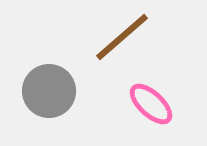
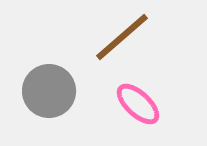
pink ellipse: moved 13 px left
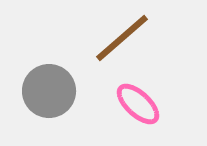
brown line: moved 1 px down
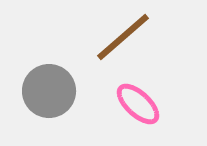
brown line: moved 1 px right, 1 px up
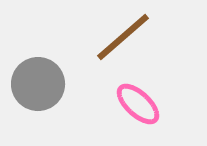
gray circle: moved 11 px left, 7 px up
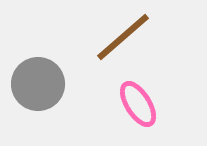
pink ellipse: rotated 15 degrees clockwise
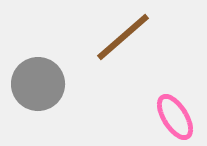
pink ellipse: moved 37 px right, 13 px down
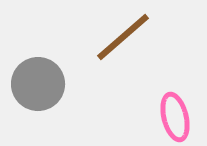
pink ellipse: rotated 18 degrees clockwise
